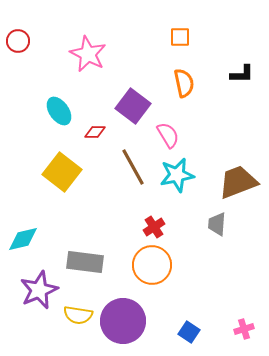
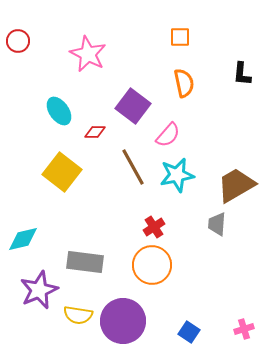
black L-shape: rotated 95 degrees clockwise
pink semicircle: rotated 72 degrees clockwise
brown trapezoid: moved 2 px left, 3 px down; rotated 9 degrees counterclockwise
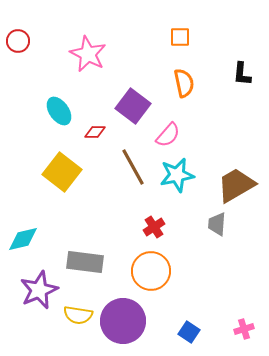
orange circle: moved 1 px left, 6 px down
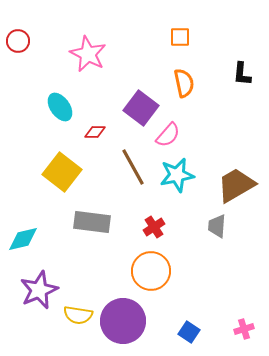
purple square: moved 8 px right, 2 px down
cyan ellipse: moved 1 px right, 4 px up
gray trapezoid: moved 2 px down
gray rectangle: moved 7 px right, 40 px up
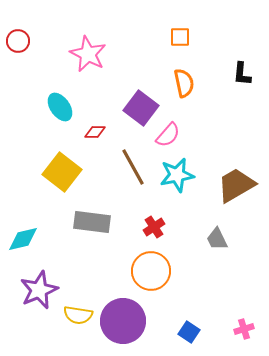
gray trapezoid: moved 13 px down; rotated 30 degrees counterclockwise
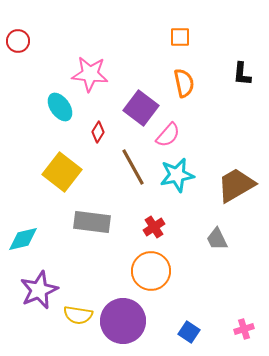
pink star: moved 2 px right, 20 px down; rotated 21 degrees counterclockwise
red diamond: moved 3 px right; rotated 60 degrees counterclockwise
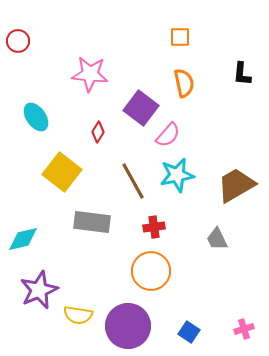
cyan ellipse: moved 24 px left, 10 px down
brown line: moved 14 px down
red cross: rotated 25 degrees clockwise
purple circle: moved 5 px right, 5 px down
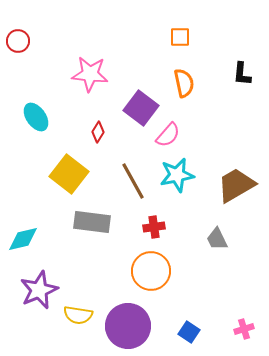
yellow square: moved 7 px right, 2 px down
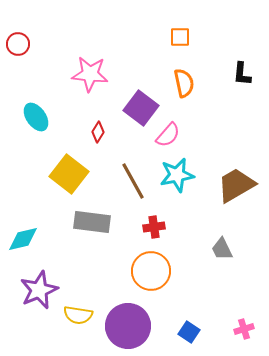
red circle: moved 3 px down
gray trapezoid: moved 5 px right, 10 px down
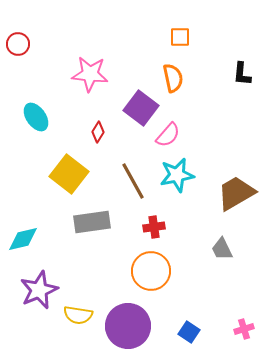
orange semicircle: moved 11 px left, 5 px up
brown trapezoid: moved 8 px down
gray rectangle: rotated 15 degrees counterclockwise
